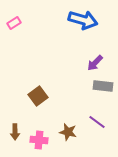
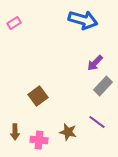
gray rectangle: rotated 54 degrees counterclockwise
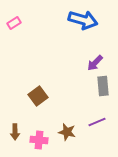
gray rectangle: rotated 48 degrees counterclockwise
purple line: rotated 60 degrees counterclockwise
brown star: moved 1 px left
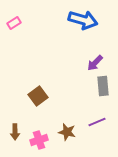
pink cross: rotated 24 degrees counterclockwise
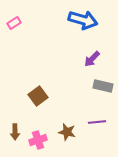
purple arrow: moved 3 px left, 4 px up
gray rectangle: rotated 72 degrees counterclockwise
purple line: rotated 18 degrees clockwise
pink cross: moved 1 px left
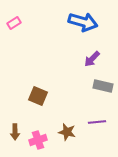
blue arrow: moved 2 px down
brown square: rotated 30 degrees counterclockwise
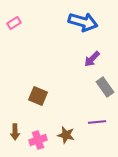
gray rectangle: moved 2 px right, 1 px down; rotated 42 degrees clockwise
brown star: moved 1 px left, 3 px down
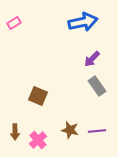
blue arrow: rotated 28 degrees counterclockwise
gray rectangle: moved 8 px left, 1 px up
purple line: moved 9 px down
brown star: moved 4 px right, 5 px up
pink cross: rotated 24 degrees counterclockwise
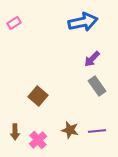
brown square: rotated 18 degrees clockwise
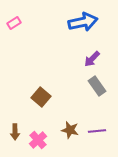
brown square: moved 3 px right, 1 px down
